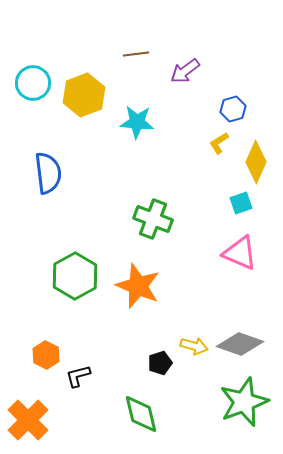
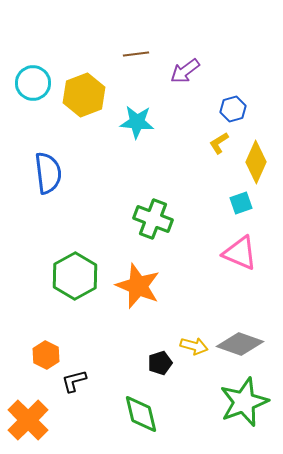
black L-shape: moved 4 px left, 5 px down
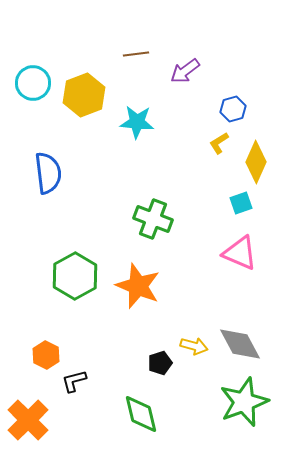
gray diamond: rotated 42 degrees clockwise
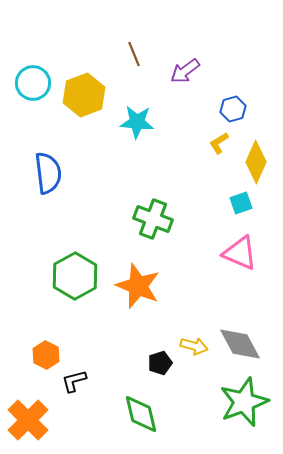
brown line: moved 2 px left; rotated 75 degrees clockwise
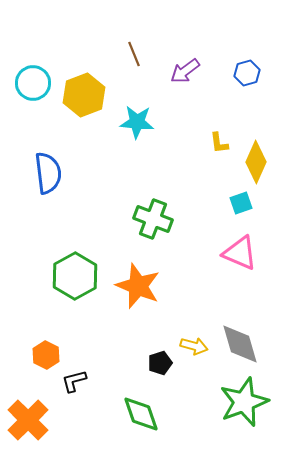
blue hexagon: moved 14 px right, 36 px up
yellow L-shape: rotated 65 degrees counterclockwise
gray diamond: rotated 12 degrees clockwise
green diamond: rotated 6 degrees counterclockwise
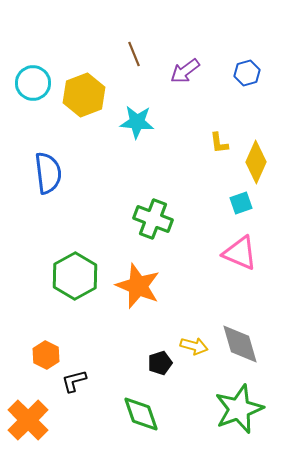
green star: moved 5 px left, 7 px down
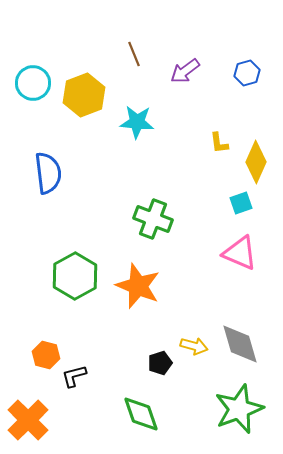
orange hexagon: rotated 12 degrees counterclockwise
black L-shape: moved 5 px up
